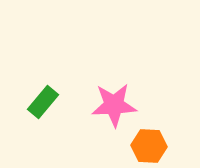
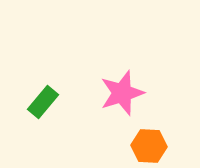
pink star: moved 8 px right, 12 px up; rotated 15 degrees counterclockwise
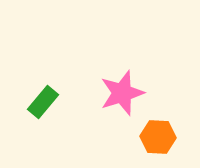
orange hexagon: moved 9 px right, 9 px up
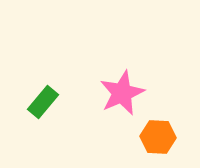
pink star: rotated 6 degrees counterclockwise
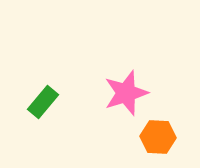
pink star: moved 4 px right; rotated 6 degrees clockwise
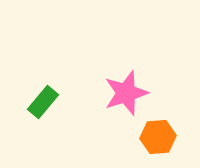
orange hexagon: rotated 8 degrees counterclockwise
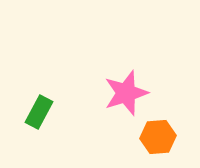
green rectangle: moved 4 px left, 10 px down; rotated 12 degrees counterclockwise
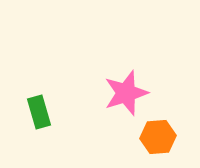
green rectangle: rotated 44 degrees counterclockwise
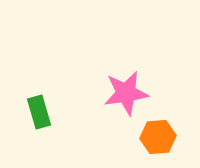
pink star: rotated 9 degrees clockwise
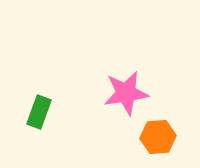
green rectangle: rotated 36 degrees clockwise
